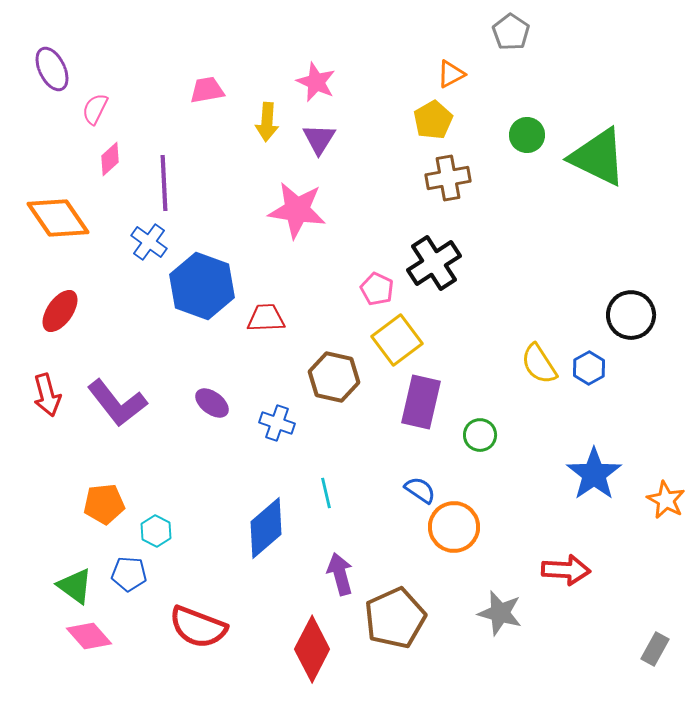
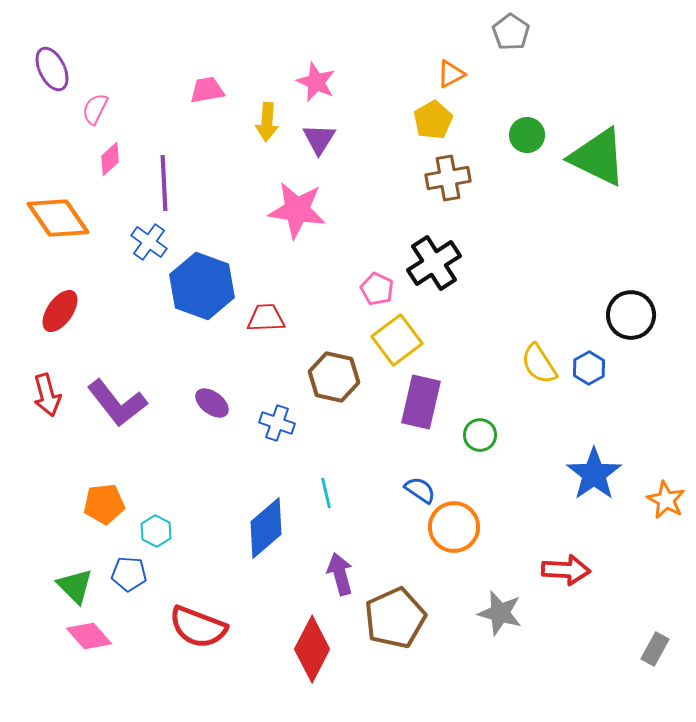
green triangle at (75, 586): rotated 9 degrees clockwise
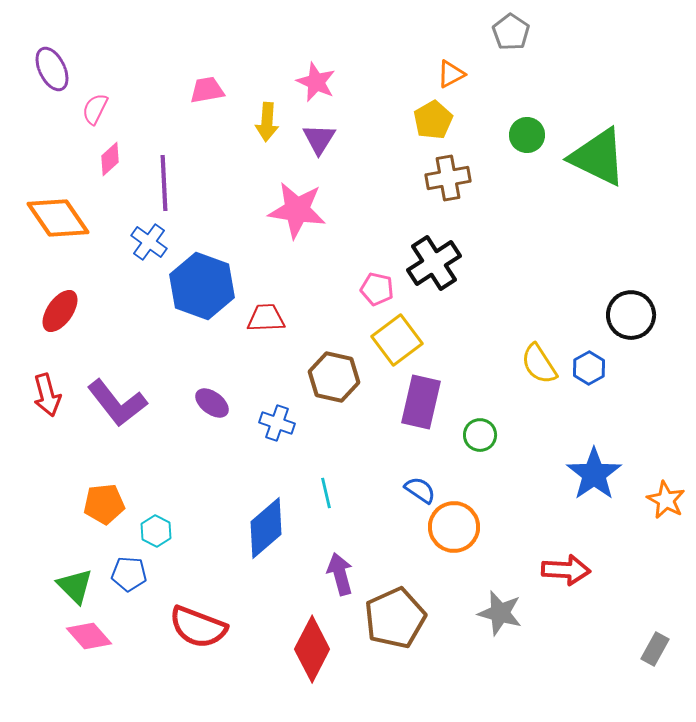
pink pentagon at (377, 289): rotated 12 degrees counterclockwise
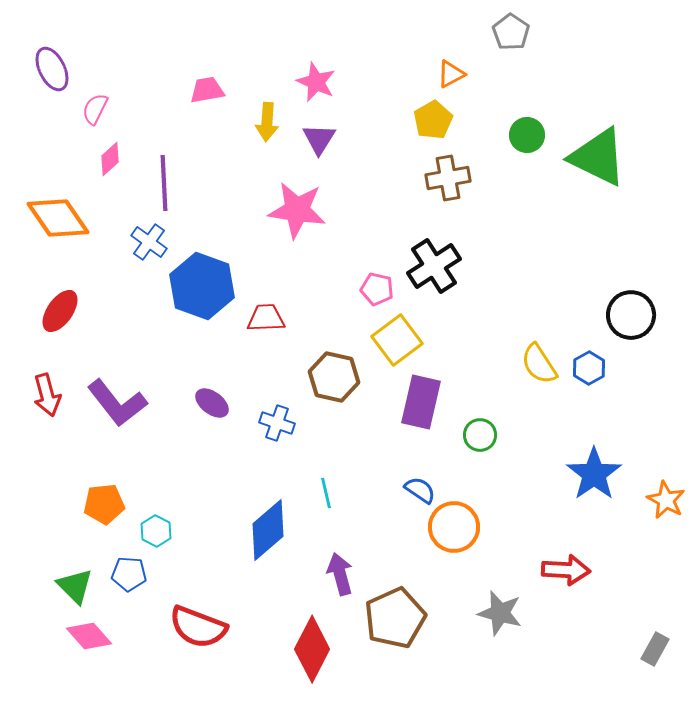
black cross at (434, 263): moved 3 px down
blue diamond at (266, 528): moved 2 px right, 2 px down
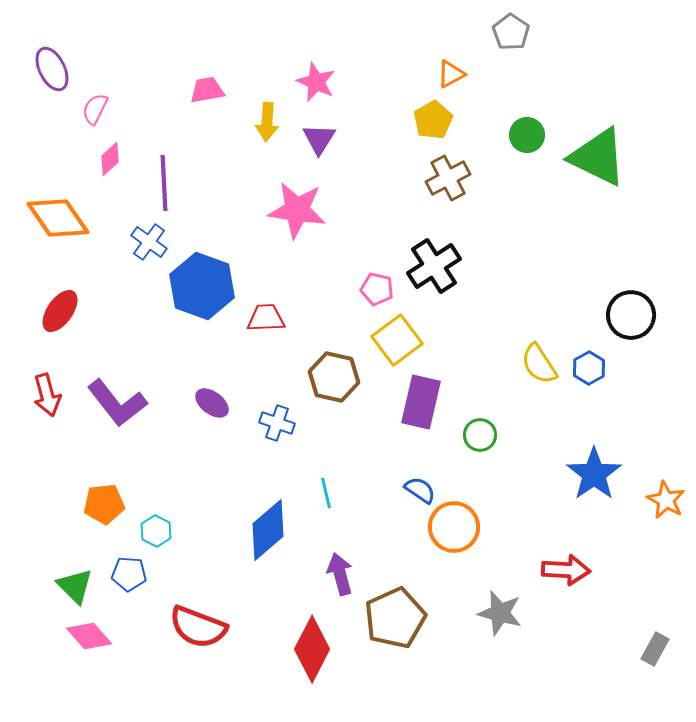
brown cross at (448, 178): rotated 18 degrees counterclockwise
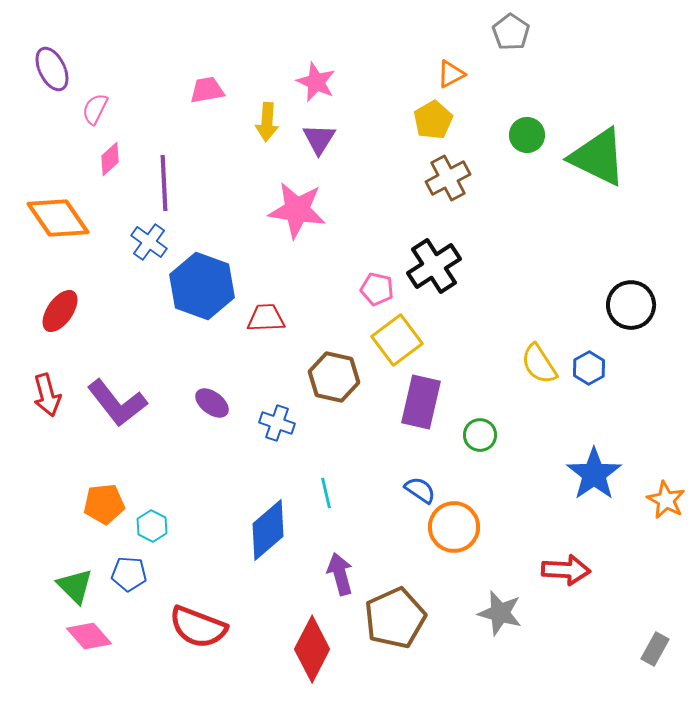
black circle at (631, 315): moved 10 px up
cyan hexagon at (156, 531): moved 4 px left, 5 px up
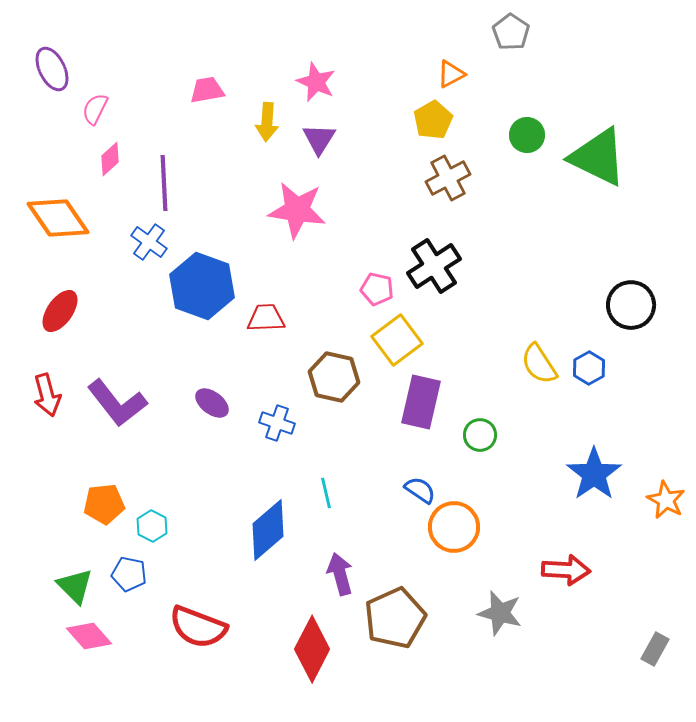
blue pentagon at (129, 574): rotated 8 degrees clockwise
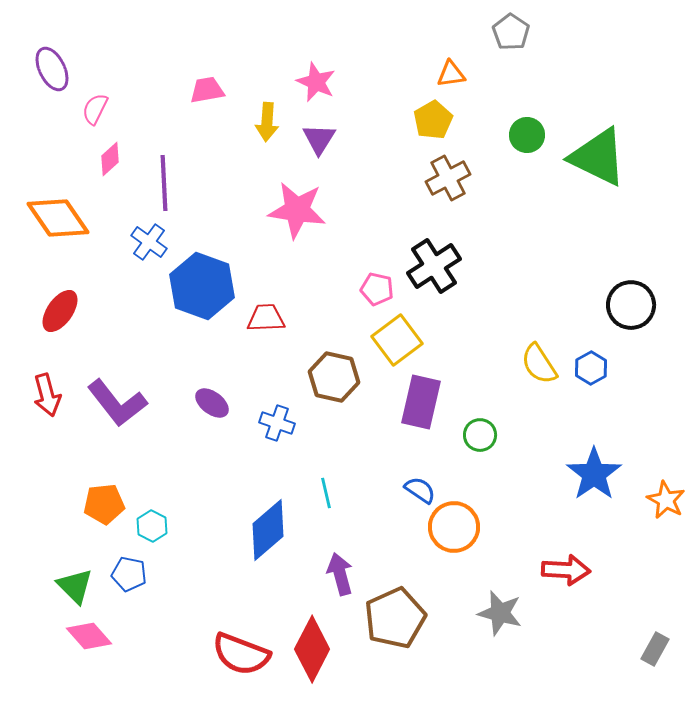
orange triangle at (451, 74): rotated 20 degrees clockwise
blue hexagon at (589, 368): moved 2 px right
red semicircle at (198, 627): moved 43 px right, 27 px down
